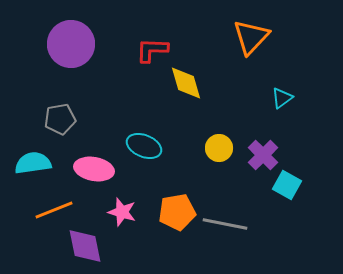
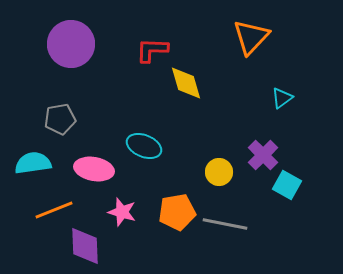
yellow circle: moved 24 px down
purple diamond: rotated 9 degrees clockwise
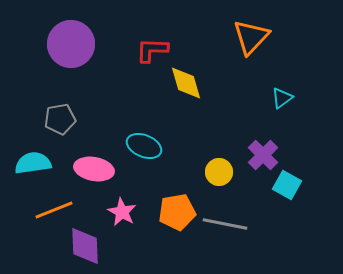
pink star: rotated 12 degrees clockwise
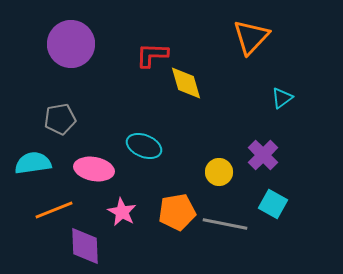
red L-shape: moved 5 px down
cyan square: moved 14 px left, 19 px down
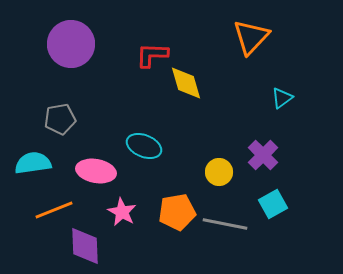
pink ellipse: moved 2 px right, 2 px down
cyan square: rotated 32 degrees clockwise
